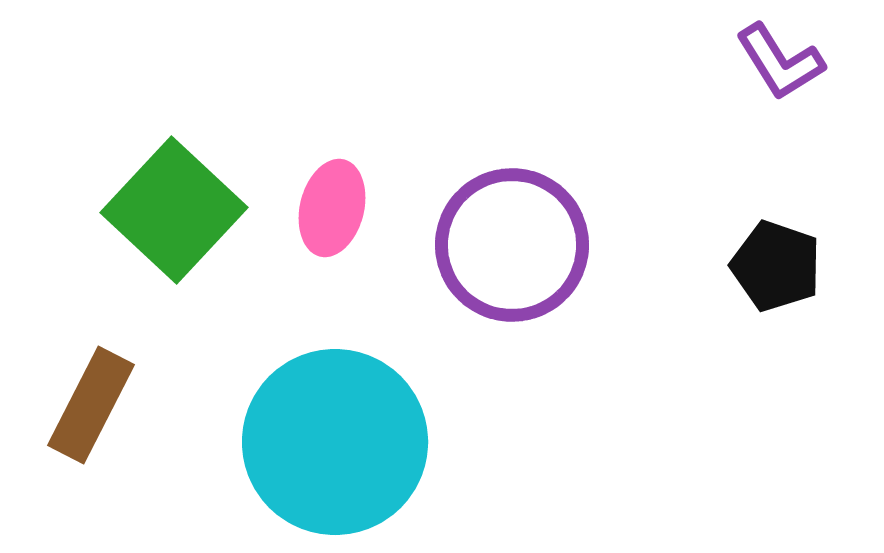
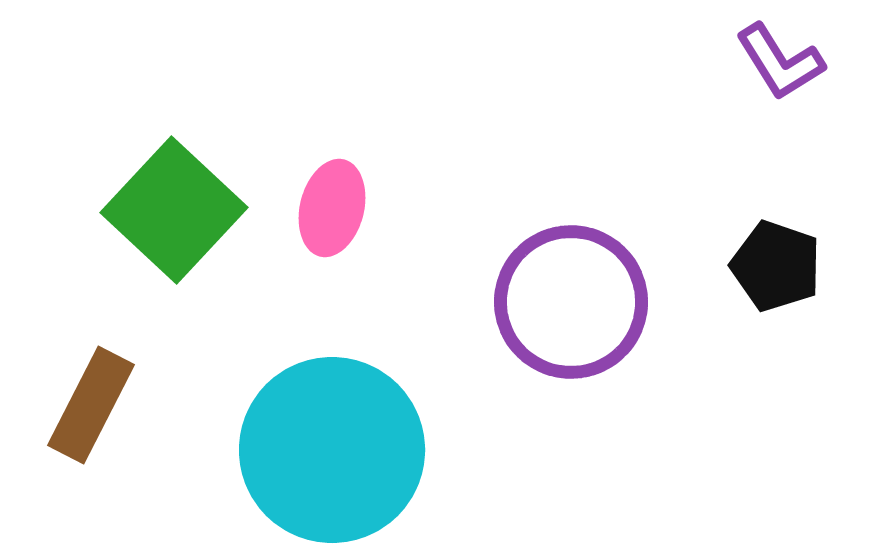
purple circle: moved 59 px right, 57 px down
cyan circle: moved 3 px left, 8 px down
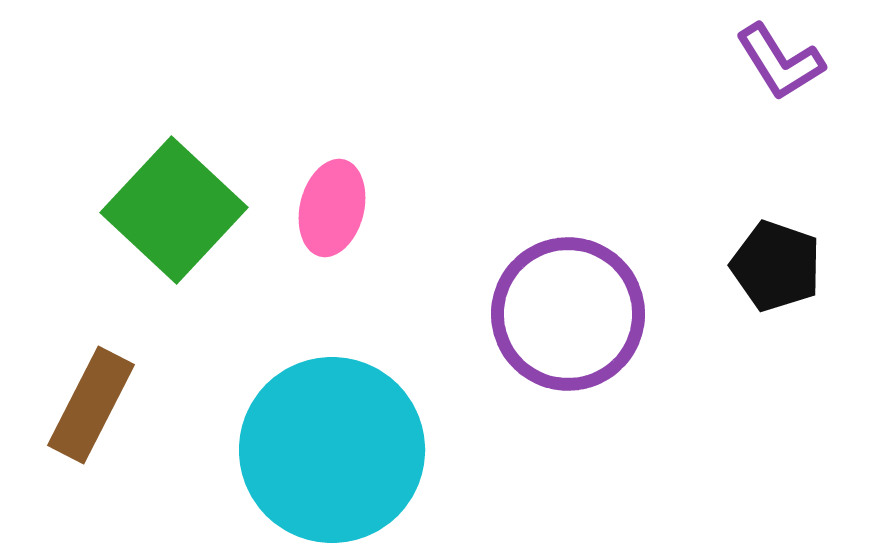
purple circle: moved 3 px left, 12 px down
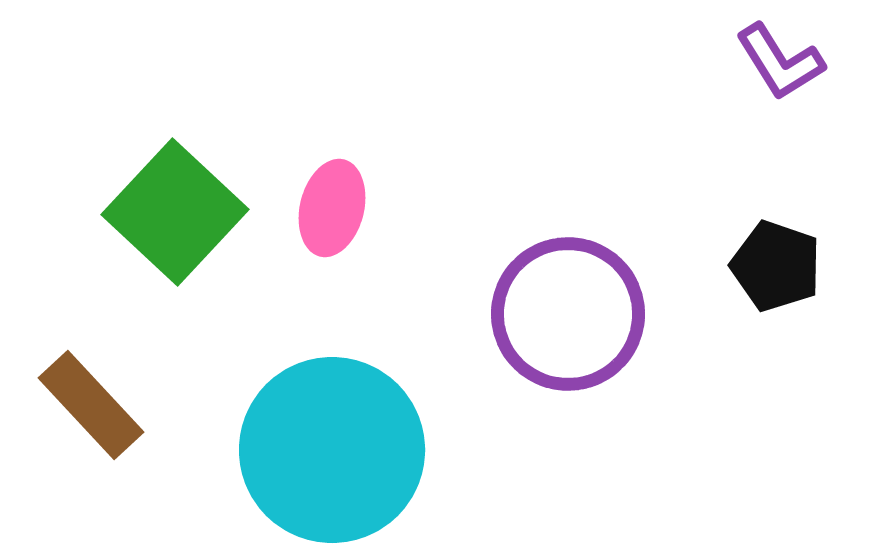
green square: moved 1 px right, 2 px down
brown rectangle: rotated 70 degrees counterclockwise
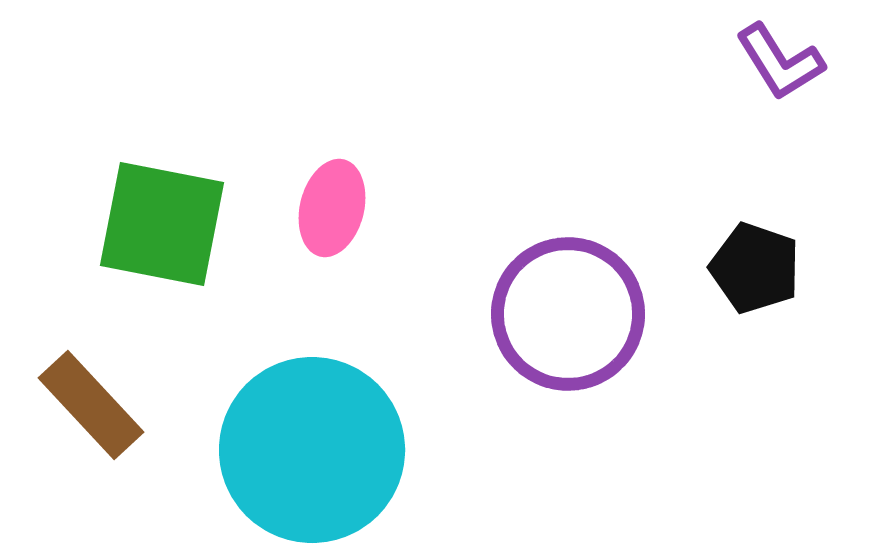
green square: moved 13 px left, 12 px down; rotated 32 degrees counterclockwise
black pentagon: moved 21 px left, 2 px down
cyan circle: moved 20 px left
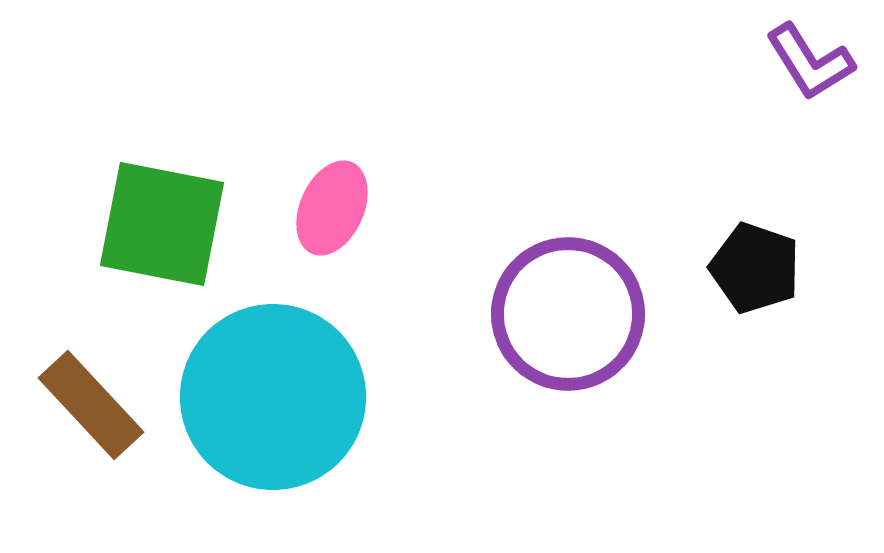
purple L-shape: moved 30 px right
pink ellipse: rotated 10 degrees clockwise
cyan circle: moved 39 px left, 53 px up
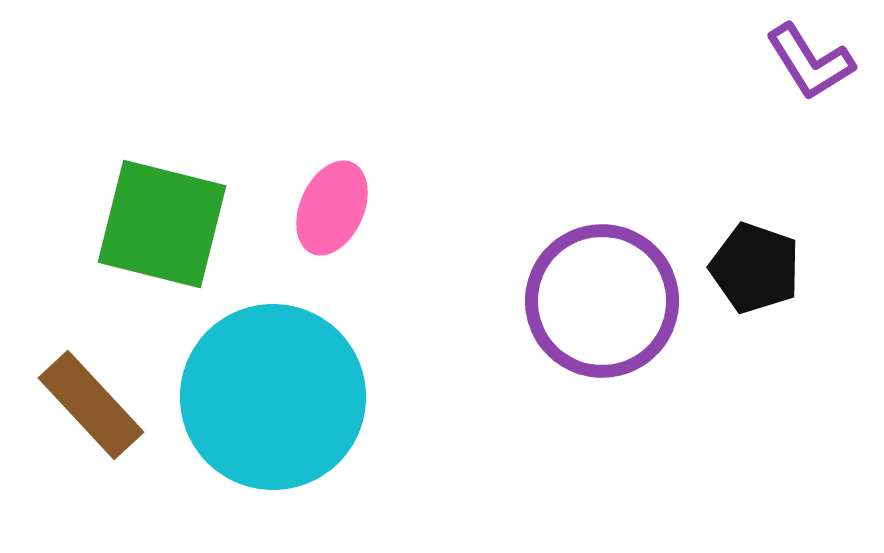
green square: rotated 3 degrees clockwise
purple circle: moved 34 px right, 13 px up
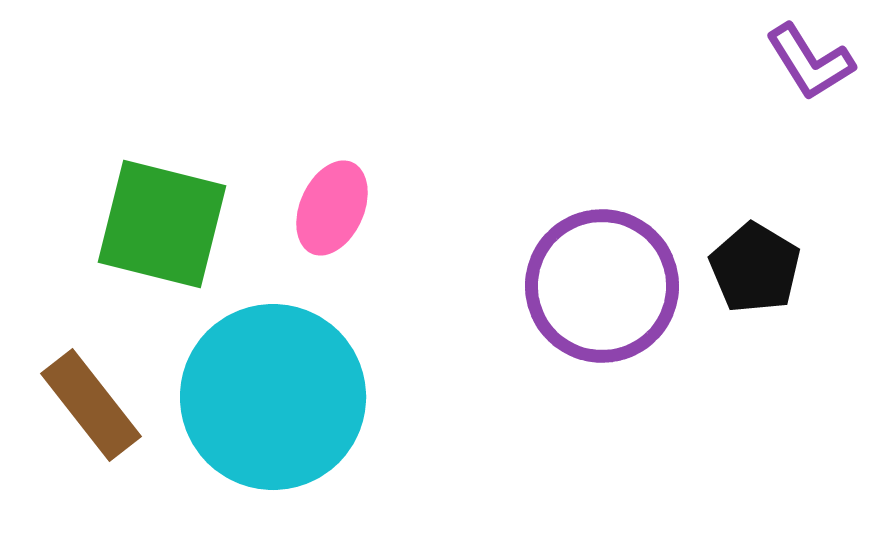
black pentagon: rotated 12 degrees clockwise
purple circle: moved 15 px up
brown rectangle: rotated 5 degrees clockwise
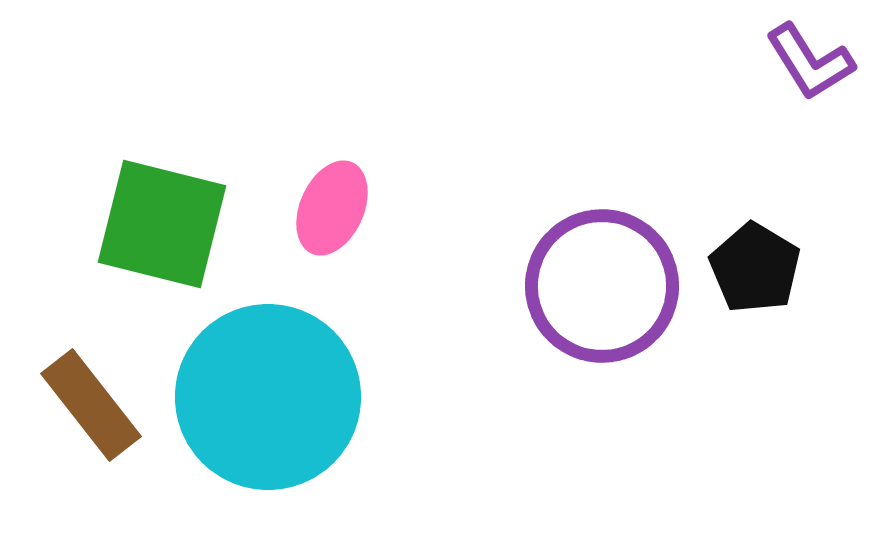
cyan circle: moved 5 px left
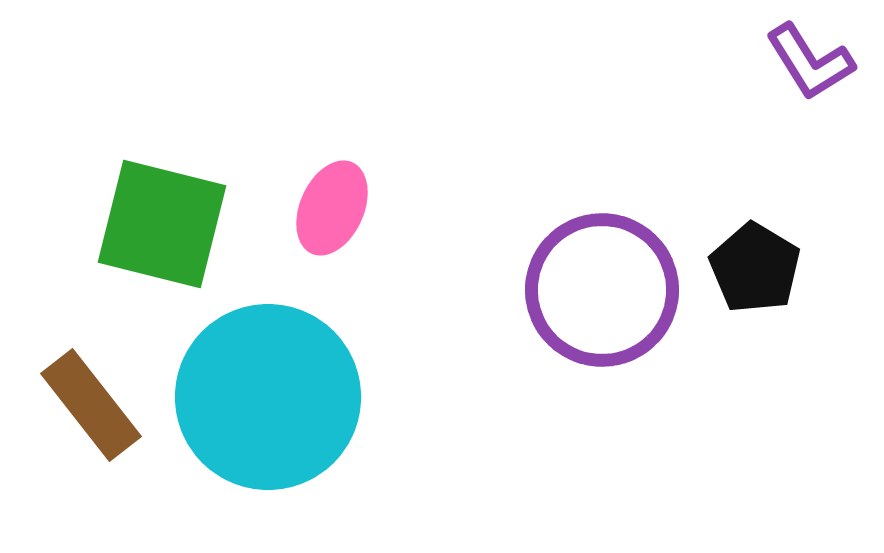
purple circle: moved 4 px down
